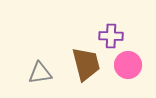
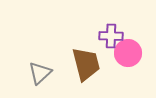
pink circle: moved 12 px up
gray triangle: rotated 35 degrees counterclockwise
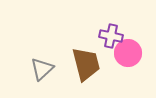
purple cross: rotated 10 degrees clockwise
gray triangle: moved 2 px right, 4 px up
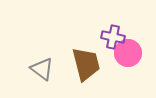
purple cross: moved 2 px right, 1 px down
gray triangle: rotated 40 degrees counterclockwise
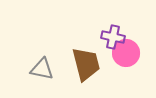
pink circle: moved 2 px left
gray triangle: rotated 25 degrees counterclockwise
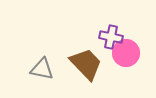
purple cross: moved 2 px left
brown trapezoid: rotated 30 degrees counterclockwise
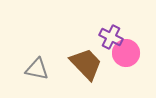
purple cross: rotated 15 degrees clockwise
gray triangle: moved 5 px left
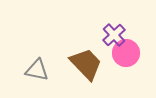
purple cross: moved 3 px right, 2 px up; rotated 20 degrees clockwise
gray triangle: moved 1 px down
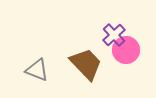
pink circle: moved 3 px up
gray triangle: rotated 10 degrees clockwise
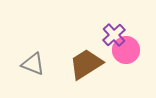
brown trapezoid: rotated 78 degrees counterclockwise
gray triangle: moved 4 px left, 6 px up
